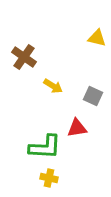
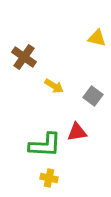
yellow arrow: moved 1 px right
gray square: rotated 12 degrees clockwise
red triangle: moved 4 px down
green L-shape: moved 2 px up
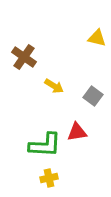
yellow cross: rotated 24 degrees counterclockwise
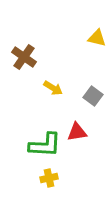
yellow arrow: moved 1 px left, 2 px down
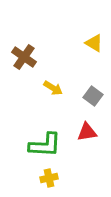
yellow triangle: moved 3 px left, 5 px down; rotated 18 degrees clockwise
red triangle: moved 10 px right
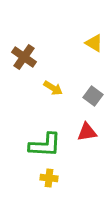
yellow cross: rotated 18 degrees clockwise
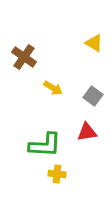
yellow cross: moved 8 px right, 4 px up
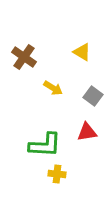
yellow triangle: moved 12 px left, 9 px down
